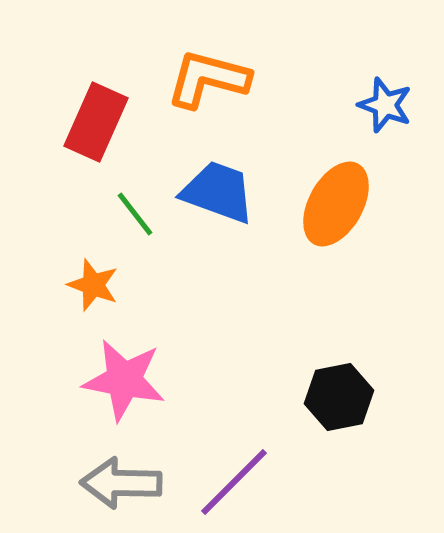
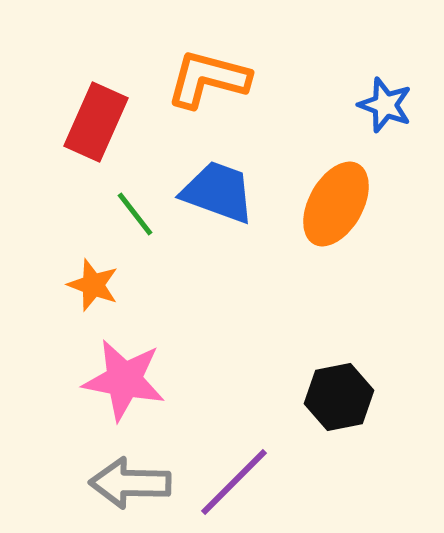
gray arrow: moved 9 px right
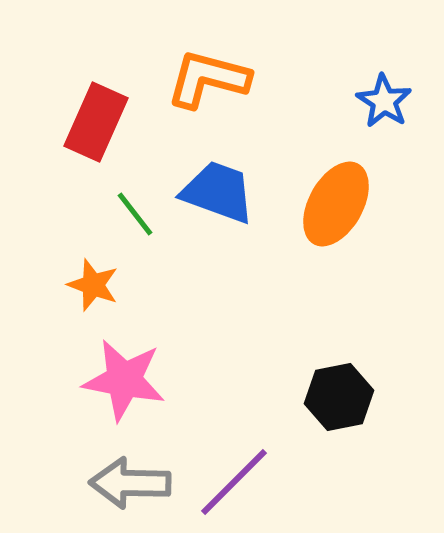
blue star: moved 1 px left, 4 px up; rotated 12 degrees clockwise
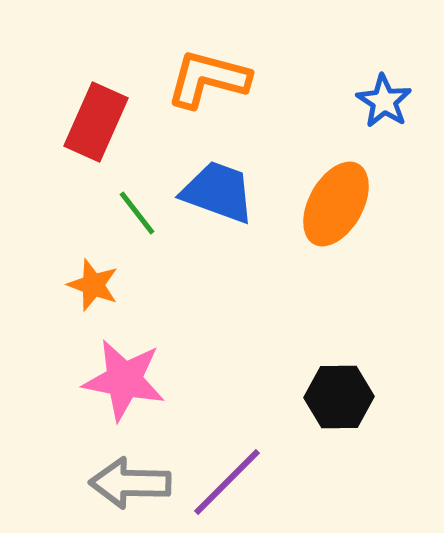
green line: moved 2 px right, 1 px up
black hexagon: rotated 10 degrees clockwise
purple line: moved 7 px left
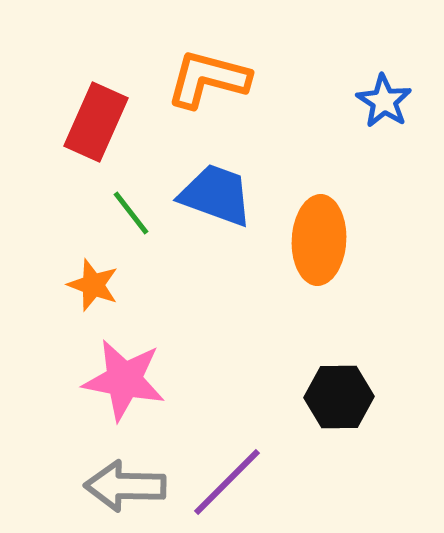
blue trapezoid: moved 2 px left, 3 px down
orange ellipse: moved 17 px left, 36 px down; rotated 26 degrees counterclockwise
green line: moved 6 px left
gray arrow: moved 5 px left, 3 px down
